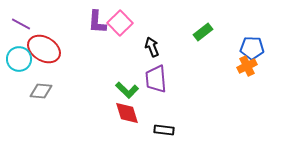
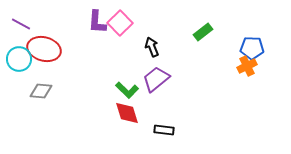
red ellipse: rotated 16 degrees counterclockwise
purple trapezoid: rotated 56 degrees clockwise
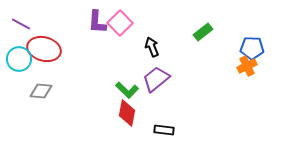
red diamond: rotated 28 degrees clockwise
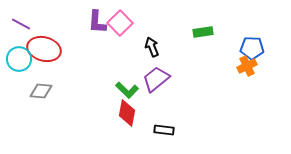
green rectangle: rotated 30 degrees clockwise
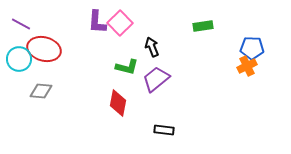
green rectangle: moved 6 px up
green L-shape: moved 23 px up; rotated 30 degrees counterclockwise
red diamond: moved 9 px left, 10 px up
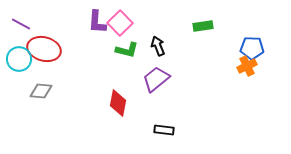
black arrow: moved 6 px right, 1 px up
green L-shape: moved 17 px up
